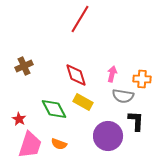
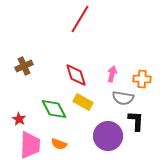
gray semicircle: moved 2 px down
pink trapezoid: rotated 16 degrees counterclockwise
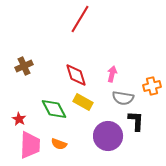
orange cross: moved 10 px right, 7 px down; rotated 18 degrees counterclockwise
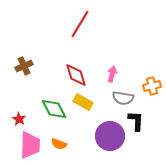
red line: moved 5 px down
purple circle: moved 2 px right
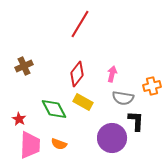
red diamond: moved 1 px right, 1 px up; rotated 55 degrees clockwise
purple circle: moved 2 px right, 2 px down
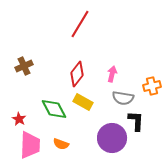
orange semicircle: moved 2 px right
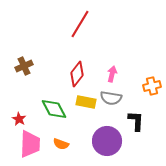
gray semicircle: moved 12 px left
yellow rectangle: moved 3 px right; rotated 18 degrees counterclockwise
purple circle: moved 5 px left, 3 px down
pink trapezoid: moved 1 px up
